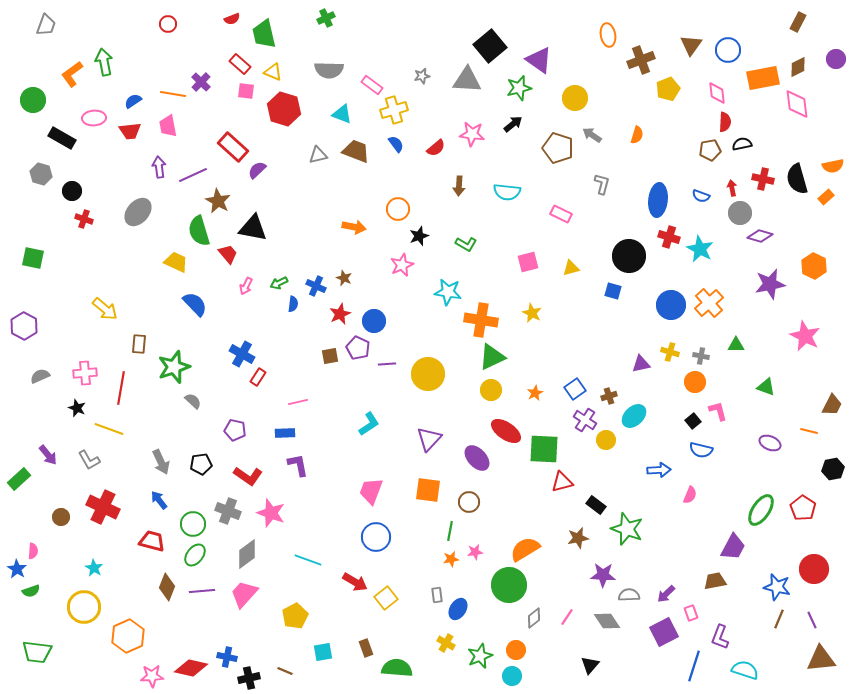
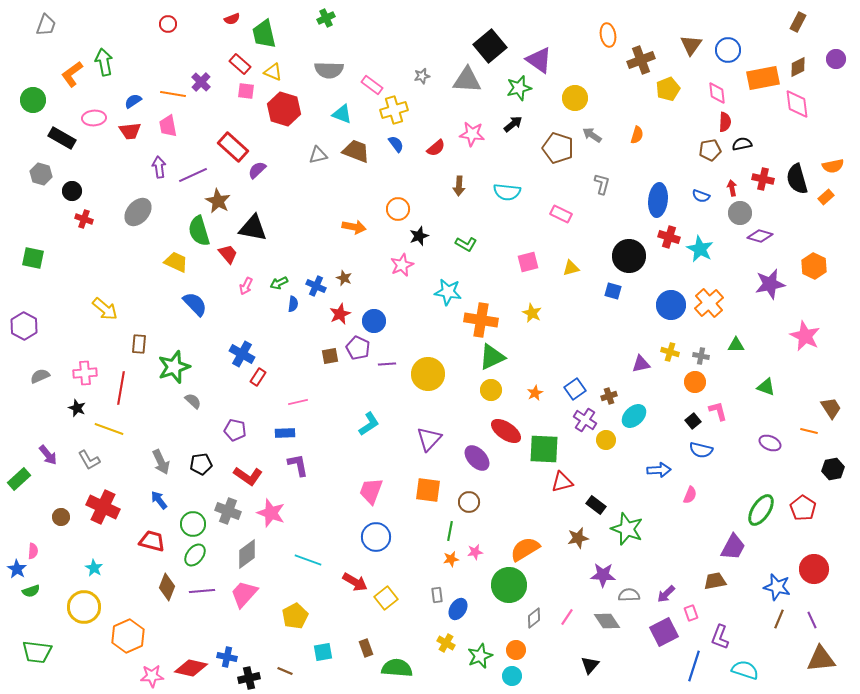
brown trapezoid at (832, 405): moved 1 px left, 3 px down; rotated 60 degrees counterclockwise
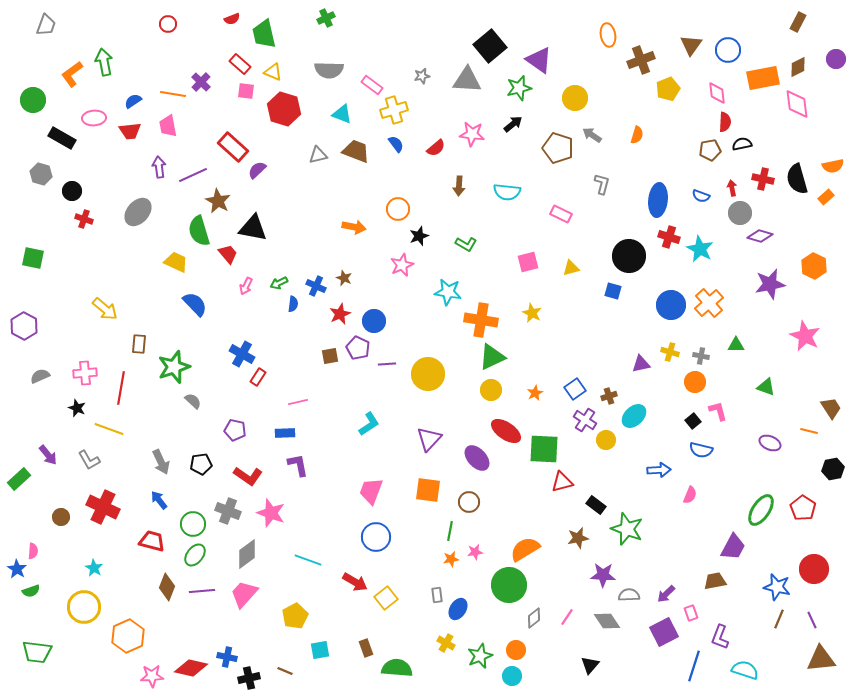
cyan square at (323, 652): moved 3 px left, 2 px up
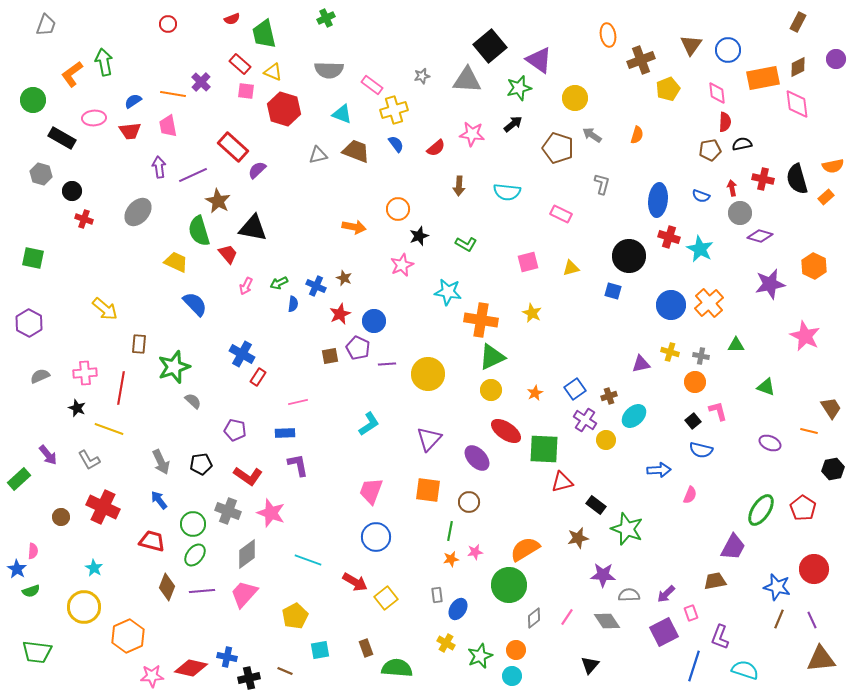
purple hexagon at (24, 326): moved 5 px right, 3 px up
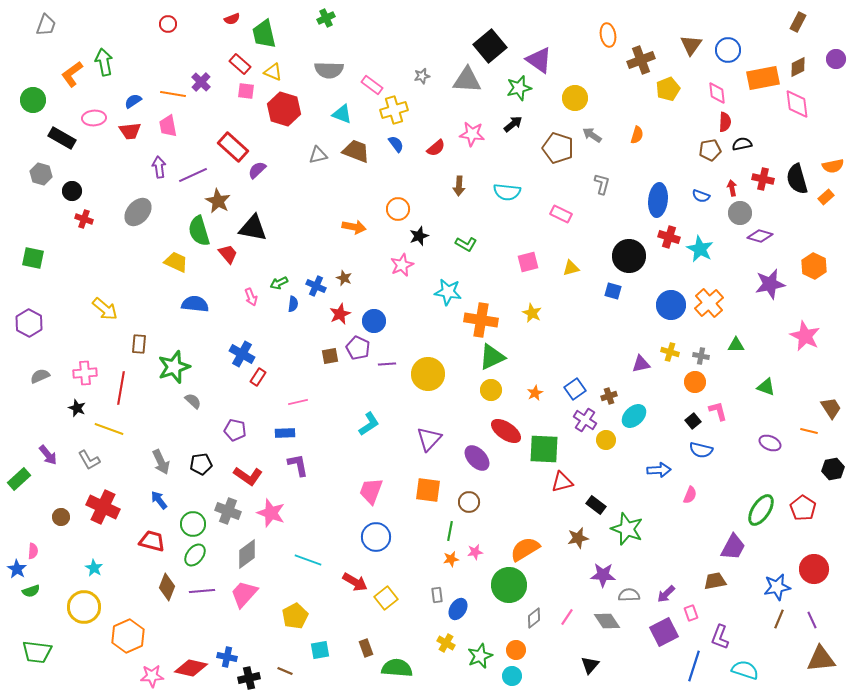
pink arrow at (246, 286): moved 5 px right, 11 px down; rotated 48 degrees counterclockwise
blue semicircle at (195, 304): rotated 40 degrees counterclockwise
blue star at (777, 587): rotated 24 degrees counterclockwise
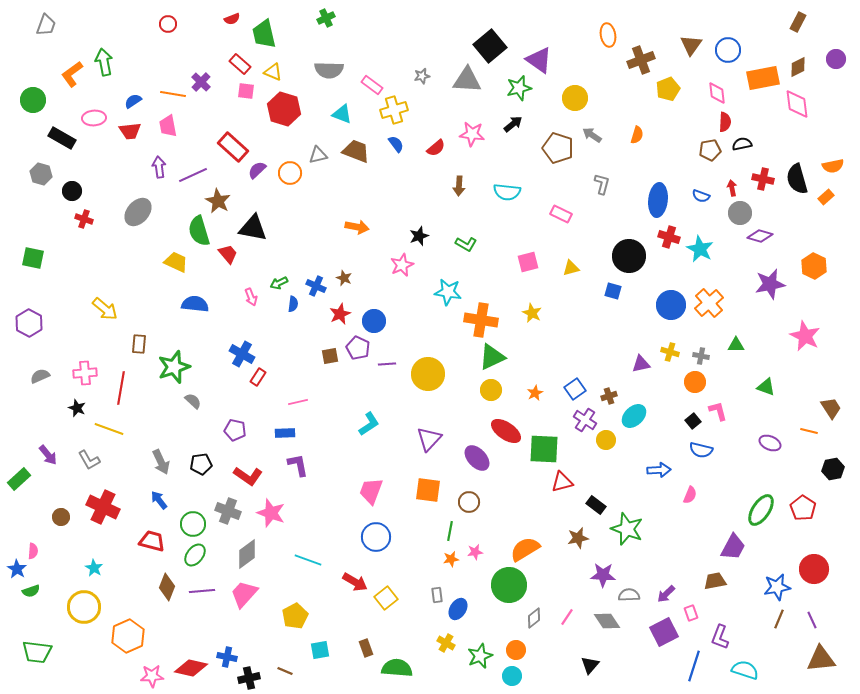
orange circle at (398, 209): moved 108 px left, 36 px up
orange arrow at (354, 227): moved 3 px right
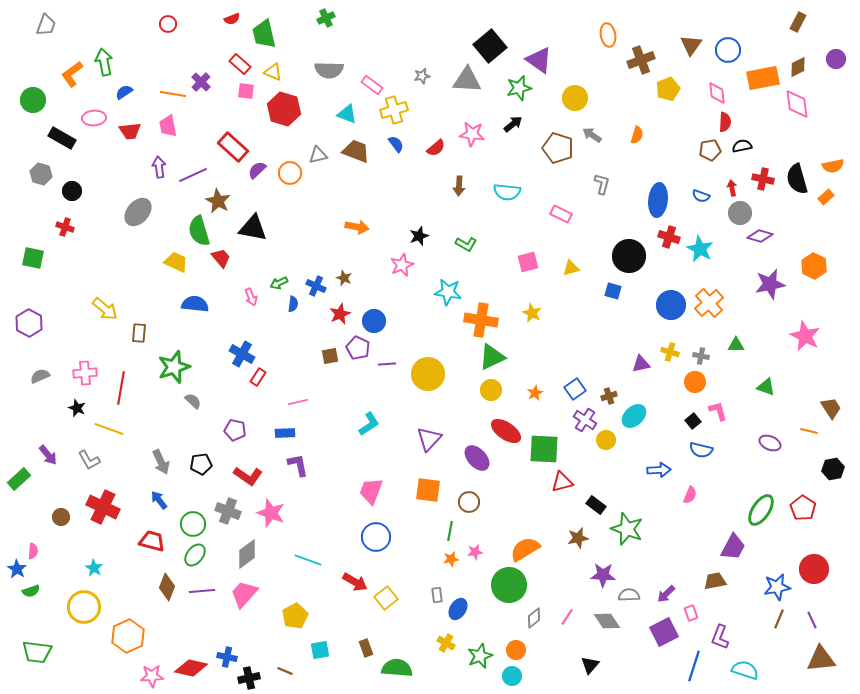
blue semicircle at (133, 101): moved 9 px left, 9 px up
cyan triangle at (342, 114): moved 5 px right
black semicircle at (742, 144): moved 2 px down
red cross at (84, 219): moved 19 px left, 8 px down
red trapezoid at (228, 254): moved 7 px left, 4 px down
brown rectangle at (139, 344): moved 11 px up
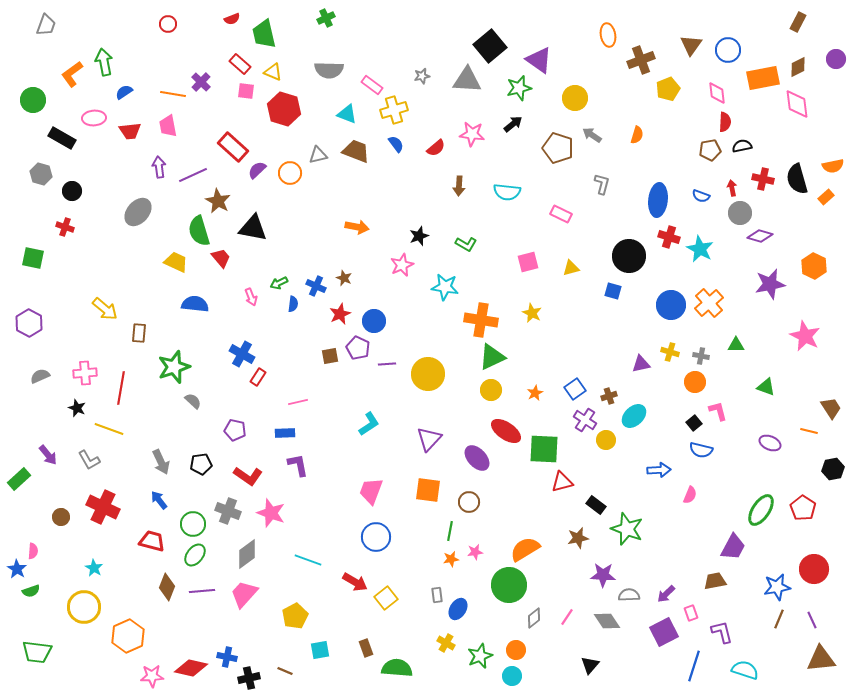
cyan star at (448, 292): moved 3 px left, 5 px up
black square at (693, 421): moved 1 px right, 2 px down
purple L-shape at (720, 637): moved 2 px right, 5 px up; rotated 145 degrees clockwise
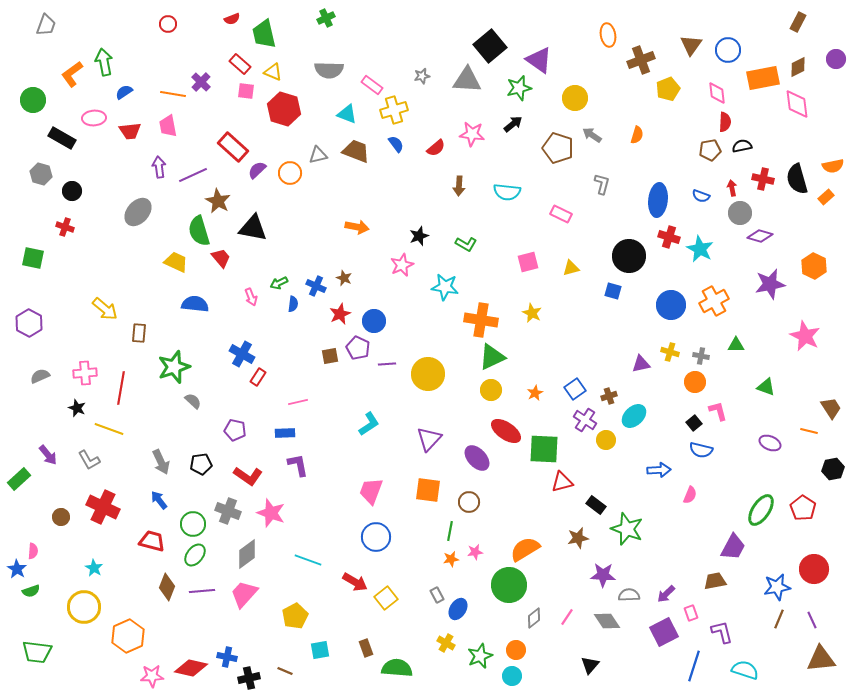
orange cross at (709, 303): moved 5 px right, 2 px up; rotated 12 degrees clockwise
gray rectangle at (437, 595): rotated 21 degrees counterclockwise
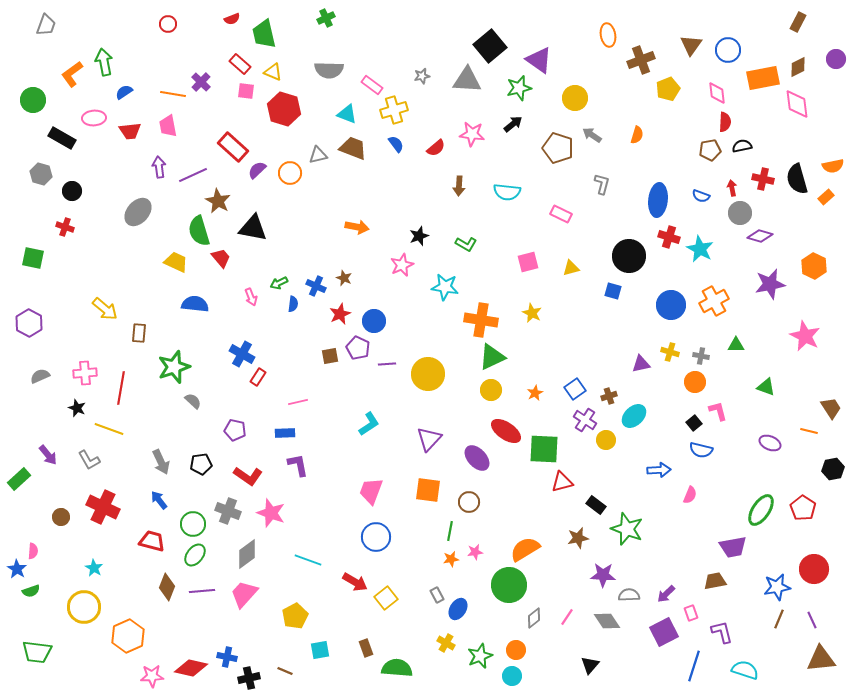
brown trapezoid at (356, 151): moved 3 px left, 3 px up
purple trapezoid at (733, 547): rotated 52 degrees clockwise
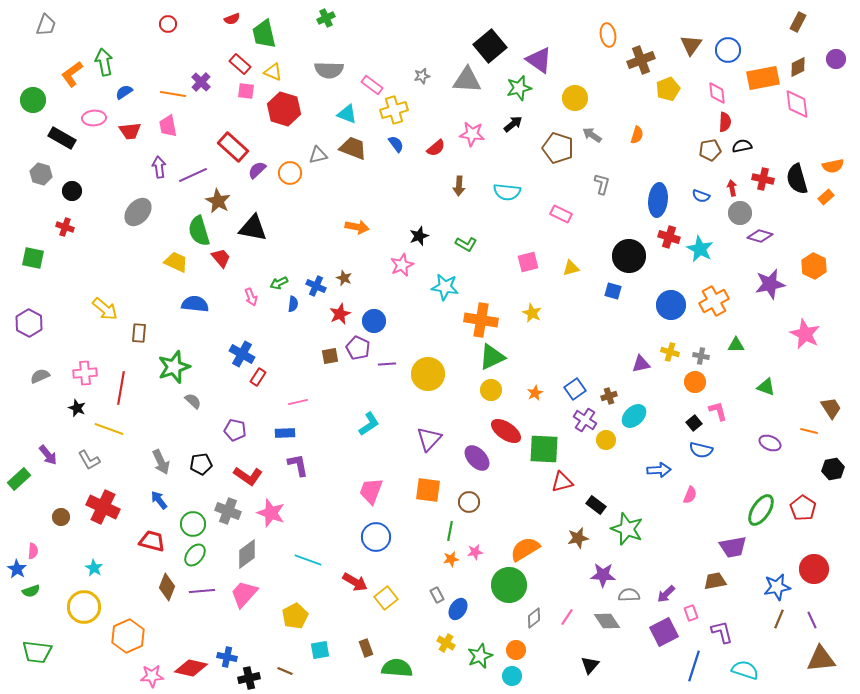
pink star at (805, 336): moved 2 px up
